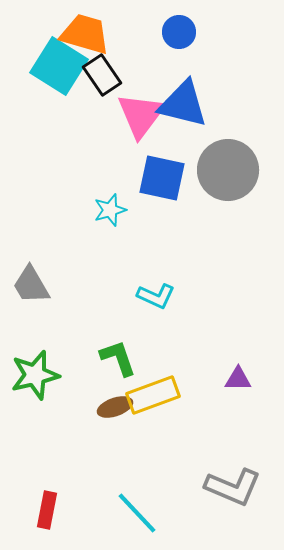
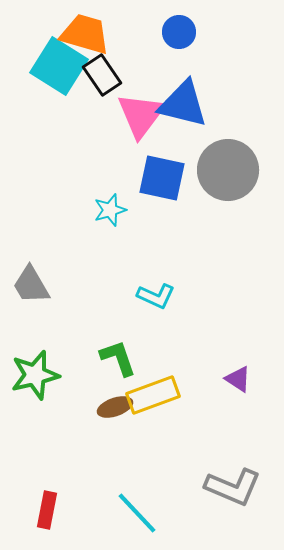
purple triangle: rotated 32 degrees clockwise
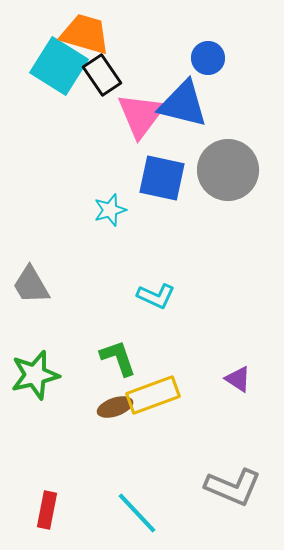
blue circle: moved 29 px right, 26 px down
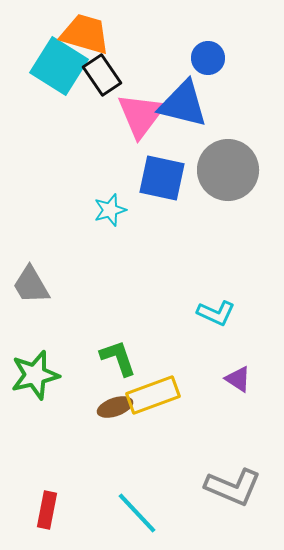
cyan L-shape: moved 60 px right, 17 px down
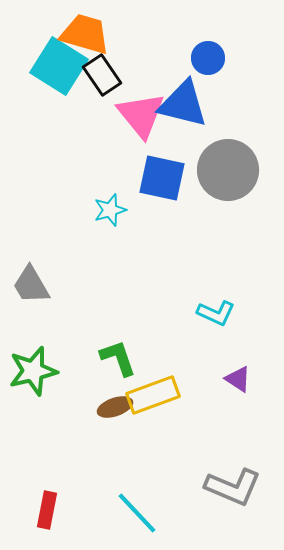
pink triangle: rotated 16 degrees counterclockwise
green star: moved 2 px left, 4 px up
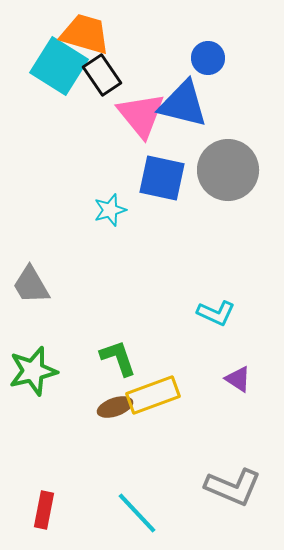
red rectangle: moved 3 px left
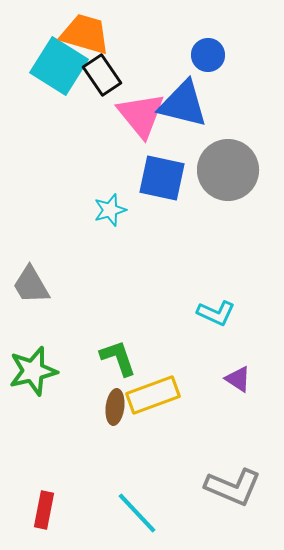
blue circle: moved 3 px up
brown ellipse: rotated 64 degrees counterclockwise
